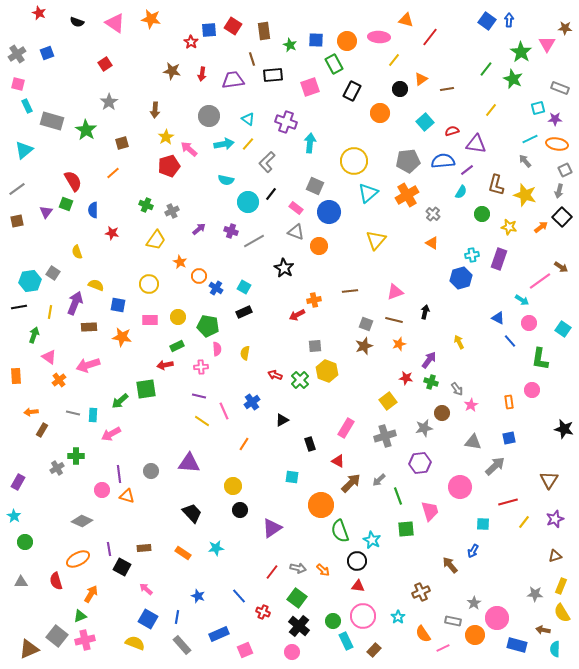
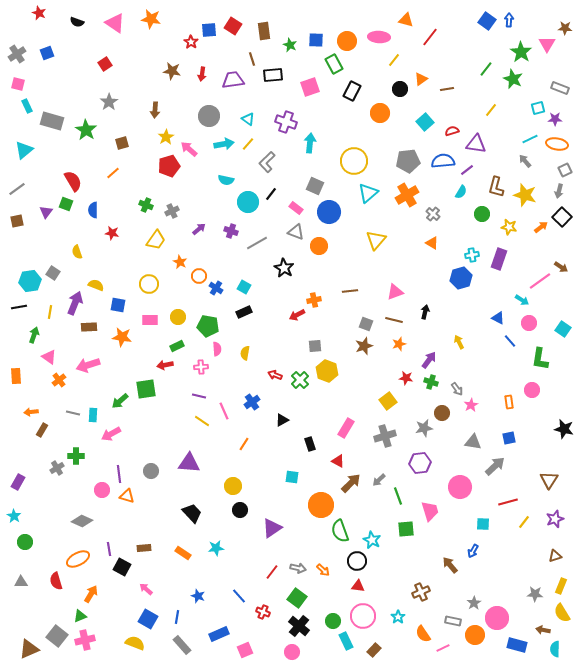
brown L-shape at (496, 185): moved 2 px down
gray line at (254, 241): moved 3 px right, 2 px down
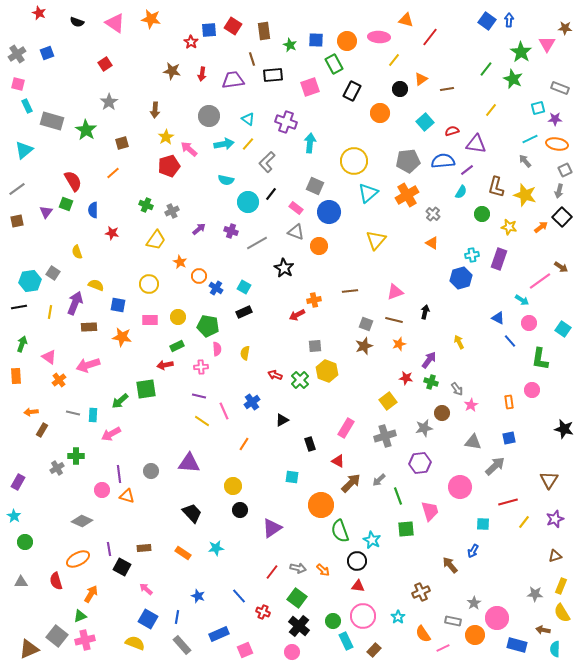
green arrow at (34, 335): moved 12 px left, 9 px down
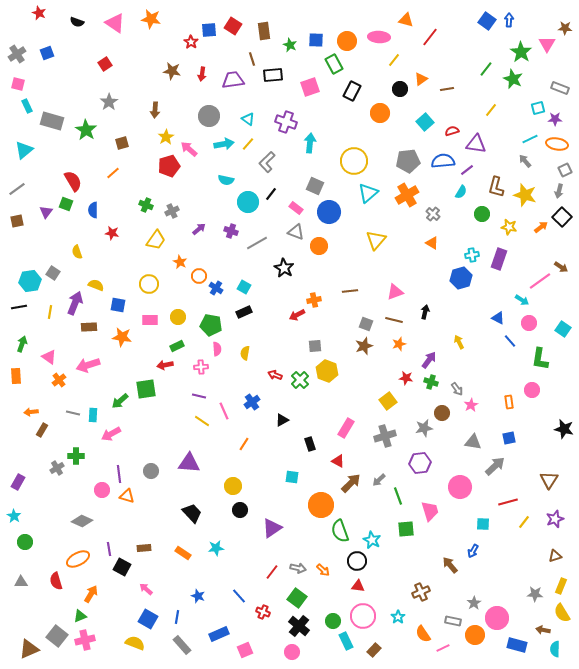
green pentagon at (208, 326): moved 3 px right, 1 px up
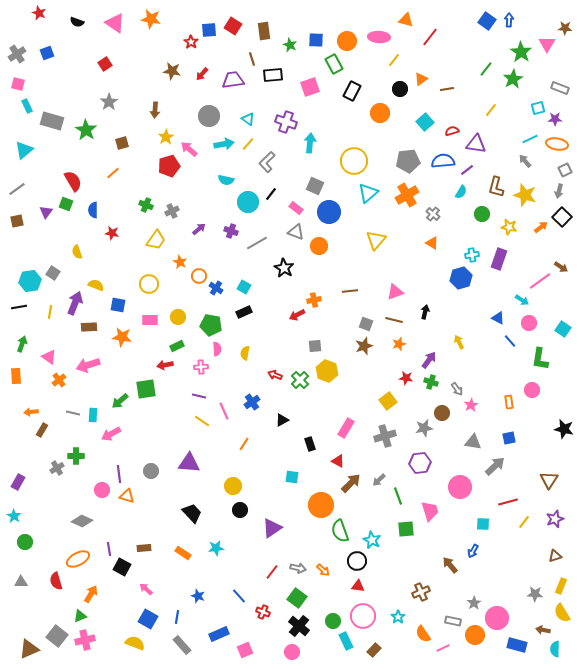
red arrow at (202, 74): rotated 32 degrees clockwise
green star at (513, 79): rotated 18 degrees clockwise
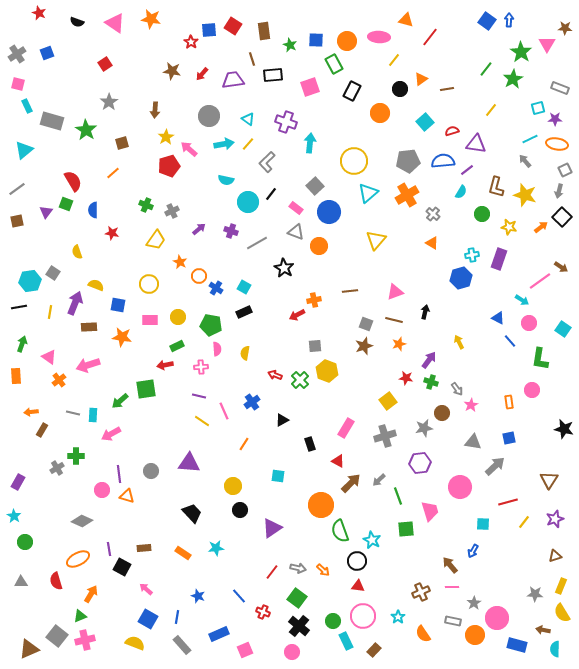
gray square at (315, 186): rotated 24 degrees clockwise
cyan square at (292, 477): moved 14 px left, 1 px up
pink line at (443, 648): moved 9 px right, 61 px up; rotated 24 degrees clockwise
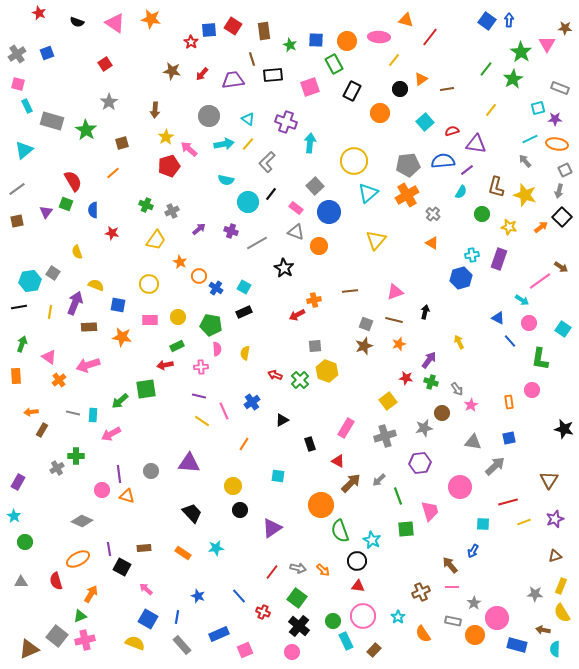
gray pentagon at (408, 161): moved 4 px down
yellow line at (524, 522): rotated 32 degrees clockwise
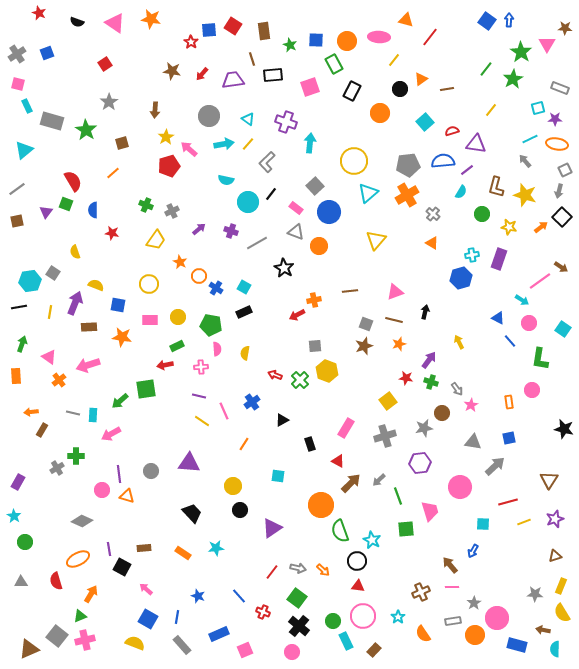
yellow semicircle at (77, 252): moved 2 px left
gray rectangle at (453, 621): rotated 21 degrees counterclockwise
